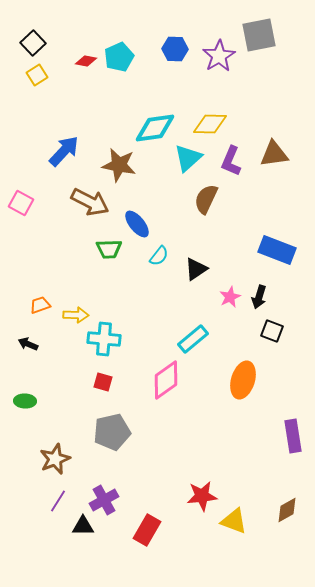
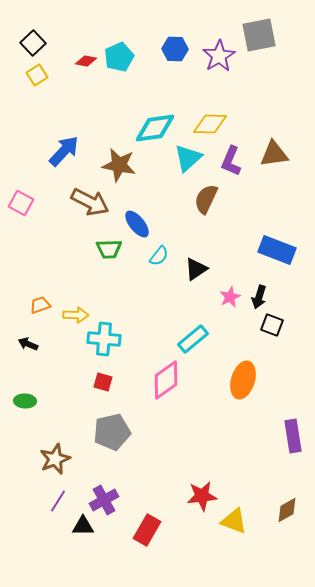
black square at (272, 331): moved 6 px up
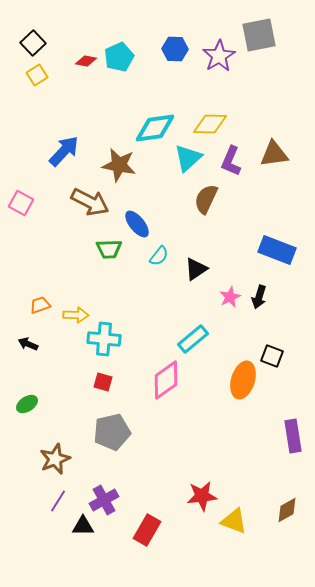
black square at (272, 325): moved 31 px down
green ellipse at (25, 401): moved 2 px right, 3 px down; rotated 35 degrees counterclockwise
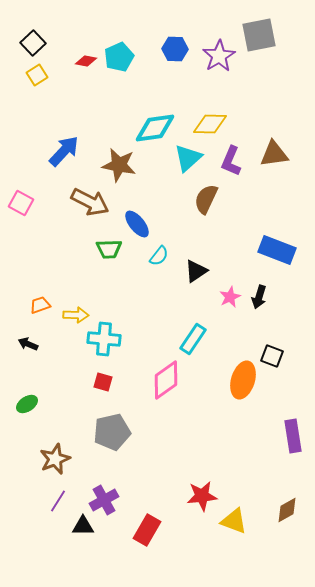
black triangle at (196, 269): moved 2 px down
cyan rectangle at (193, 339): rotated 16 degrees counterclockwise
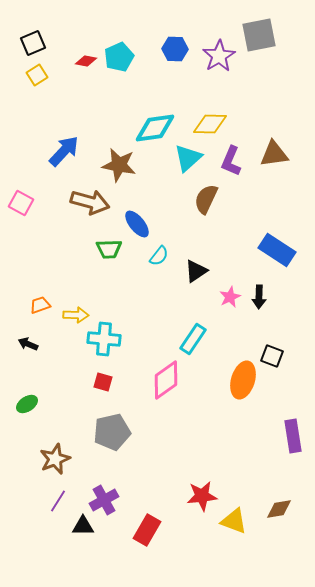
black square at (33, 43): rotated 20 degrees clockwise
brown arrow at (90, 202): rotated 12 degrees counterclockwise
blue rectangle at (277, 250): rotated 12 degrees clockwise
black arrow at (259, 297): rotated 15 degrees counterclockwise
brown diamond at (287, 510): moved 8 px left, 1 px up; rotated 20 degrees clockwise
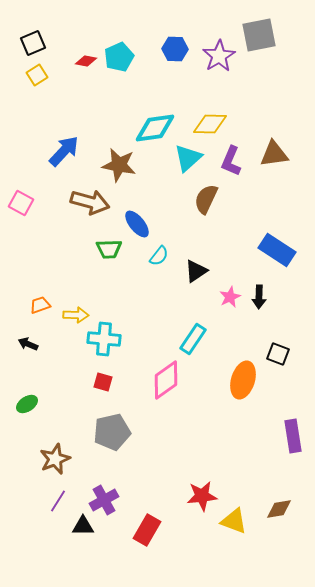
black square at (272, 356): moved 6 px right, 2 px up
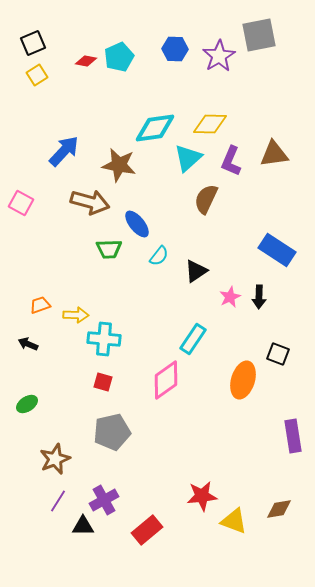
red rectangle at (147, 530): rotated 20 degrees clockwise
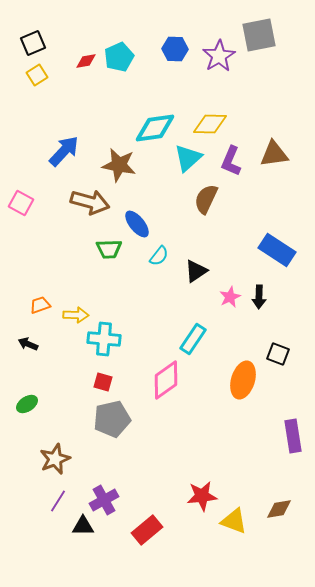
red diamond at (86, 61): rotated 20 degrees counterclockwise
gray pentagon at (112, 432): moved 13 px up
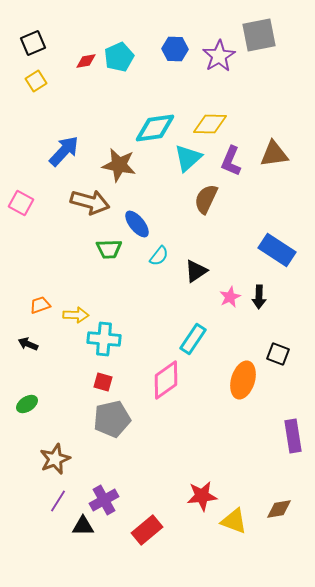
yellow square at (37, 75): moved 1 px left, 6 px down
